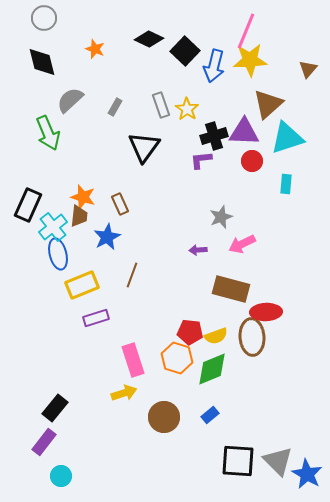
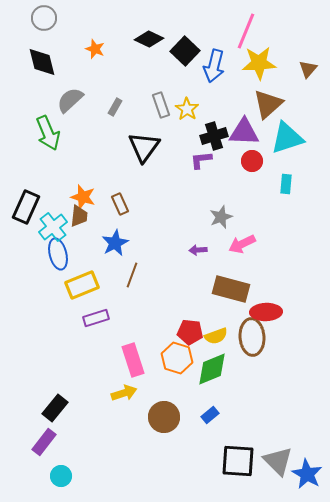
yellow star at (250, 60): moved 9 px right, 3 px down
black rectangle at (28, 205): moved 2 px left, 2 px down
blue star at (107, 237): moved 8 px right, 6 px down
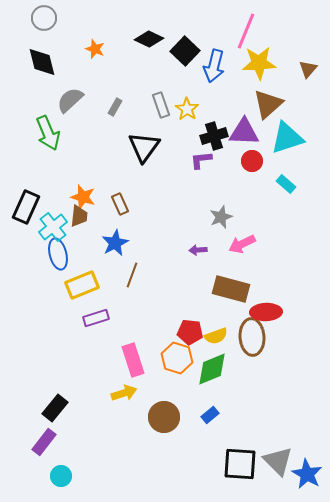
cyan rectangle at (286, 184): rotated 54 degrees counterclockwise
black square at (238, 461): moved 2 px right, 3 px down
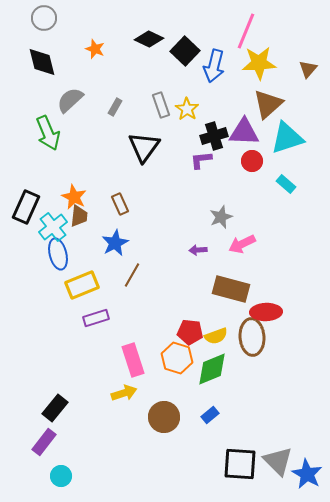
orange star at (83, 197): moved 9 px left; rotated 10 degrees clockwise
brown line at (132, 275): rotated 10 degrees clockwise
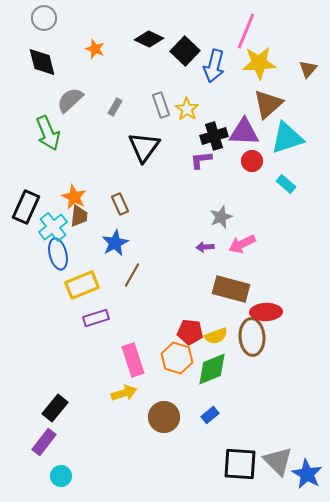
purple arrow at (198, 250): moved 7 px right, 3 px up
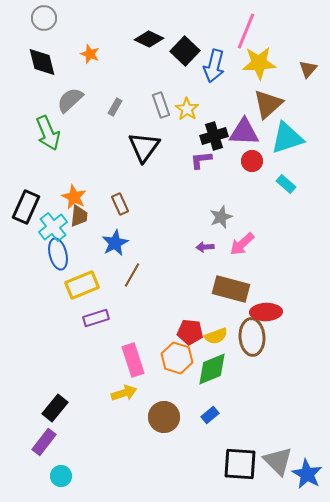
orange star at (95, 49): moved 5 px left, 5 px down
pink arrow at (242, 244): rotated 16 degrees counterclockwise
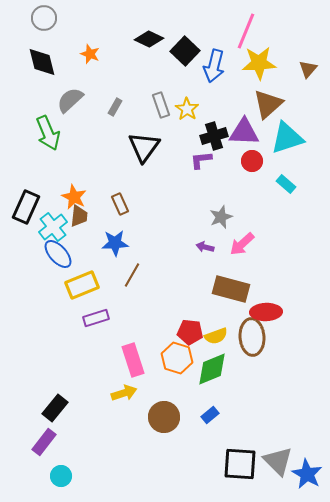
blue star at (115, 243): rotated 24 degrees clockwise
purple arrow at (205, 247): rotated 18 degrees clockwise
blue ellipse at (58, 254): rotated 28 degrees counterclockwise
